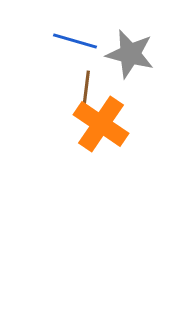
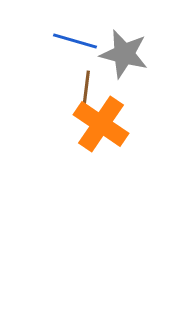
gray star: moved 6 px left
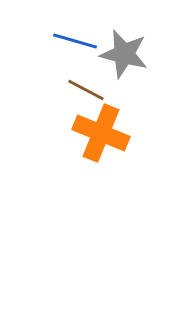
brown line: rotated 69 degrees counterclockwise
orange cross: moved 9 px down; rotated 12 degrees counterclockwise
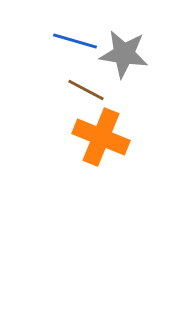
gray star: rotated 6 degrees counterclockwise
orange cross: moved 4 px down
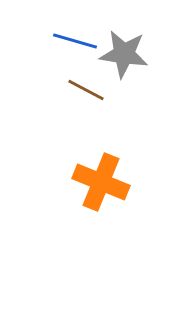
orange cross: moved 45 px down
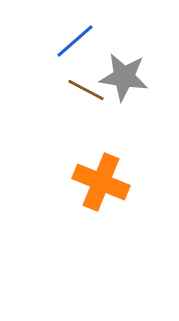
blue line: rotated 57 degrees counterclockwise
gray star: moved 23 px down
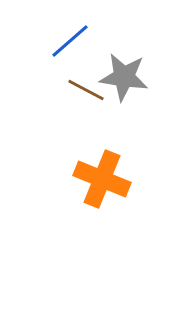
blue line: moved 5 px left
orange cross: moved 1 px right, 3 px up
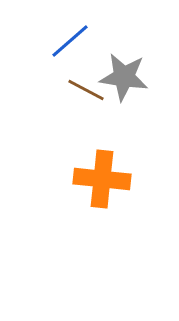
orange cross: rotated 16 degrees counterclockwise
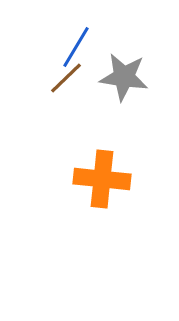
blue line: moved 6 px right, 6 px down; rotated 18 degrees counterclockwise
brown line: moved 20 px left, 12 px up; rotated 72 degrees counterclockwise
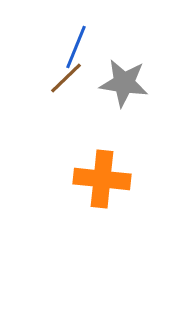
blue line: rotated 9 degrees counterclockwise
gray star: moved 6 px down
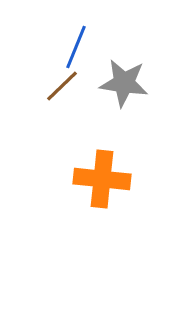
brown line: moved 4 px left, 8 px down
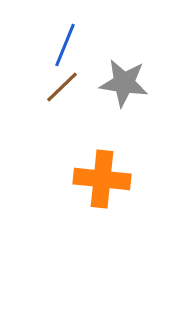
blue line: moved 11 px left, 2 px up
brown line: moved 1 px down
